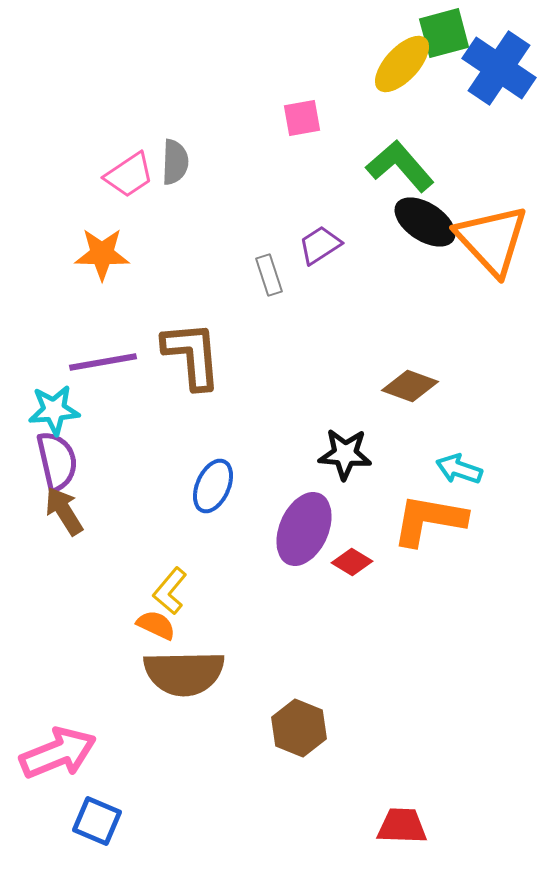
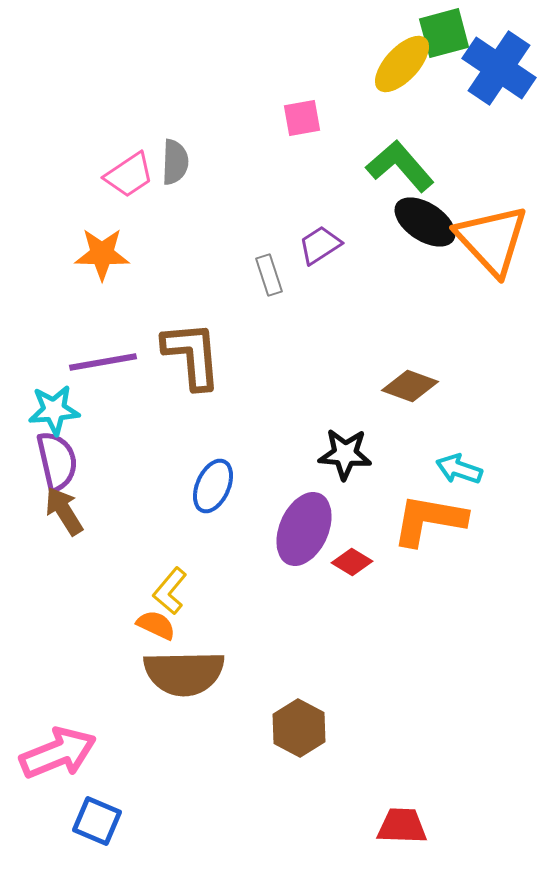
brown hexagon: rotated 6 degrees clockwise
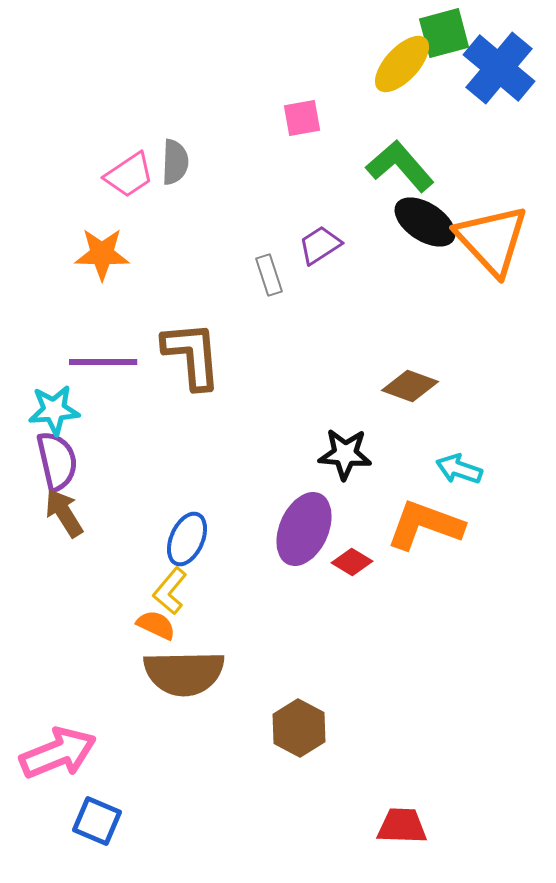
blue cross: rotated 6 degrees clockwise
purple line: rotated 10 degrees clockwise
blue ellipse: moved 26 px left, 53 px down
brown arrow: moved 2 px down
orange L-shape: moved 4 px left, 5 px down; rotated 10 degrees clockwise
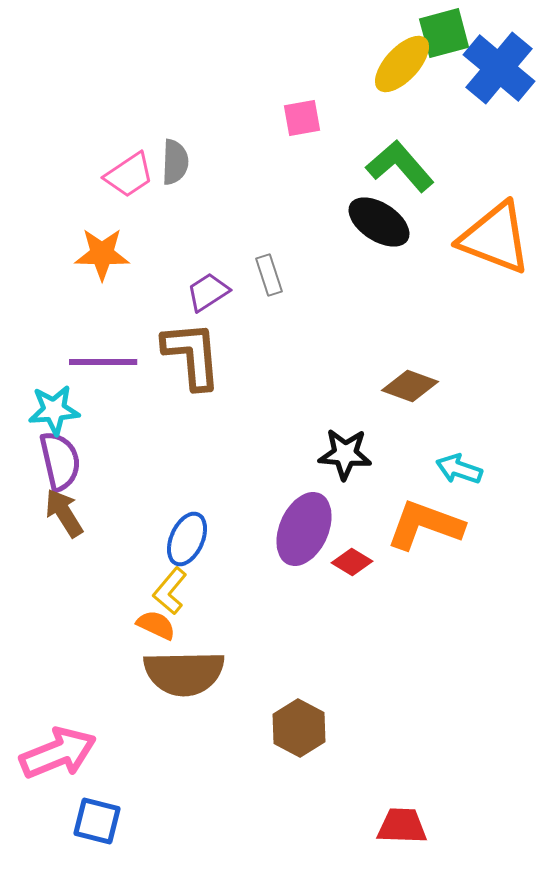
black ellipse: moved 46 px left
orange triangle: moved 3 px right, 2 px up; rotated 26 degrees counterclockwise
purple trapezoid: moved 112 px left, 47 px down
purple semicircle: moved 3 px right
blue square: rotated 9 degrees counterclockwise
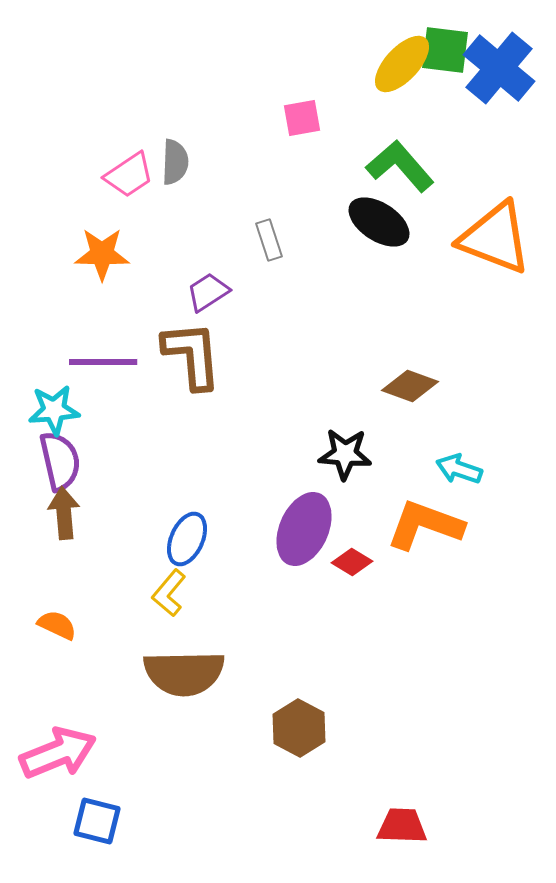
green square: moved 1 px right, 17 px down; rotated 22 degrees clockwise
gray rectangle: moved 35 px up
brown arrow: rotated 27 degrees clockwise
yellow L-shape: moved 1 px left, 2 px down
orange semicircle: moved 99 px left
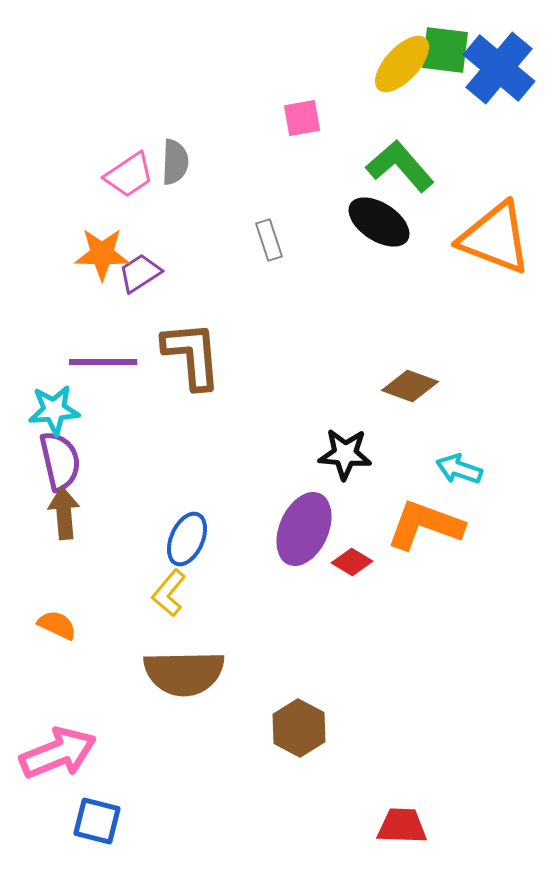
purple trapezoid: moved 68 px left, 19 px up
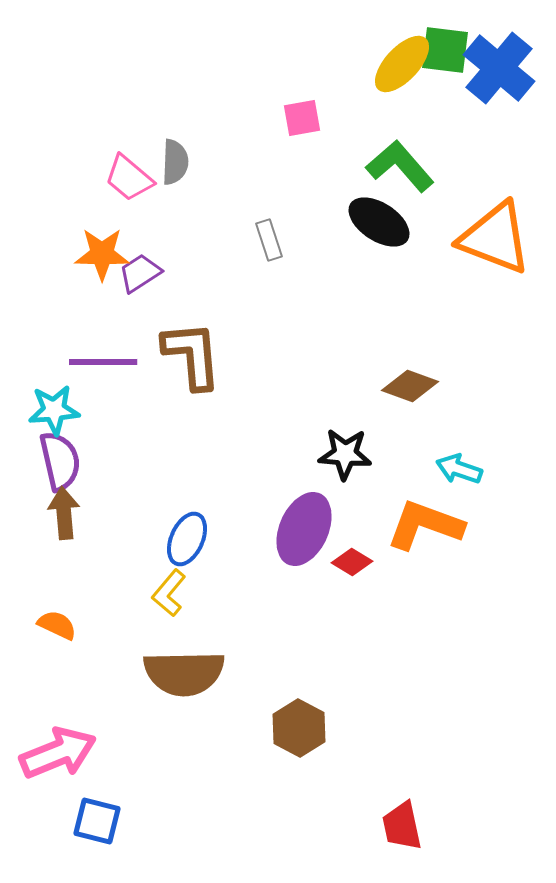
pink trapezoid: moved 3 px down; rotated 74 degrees clockwise
red trapezoid: rotated 104 degrees counterclockwise
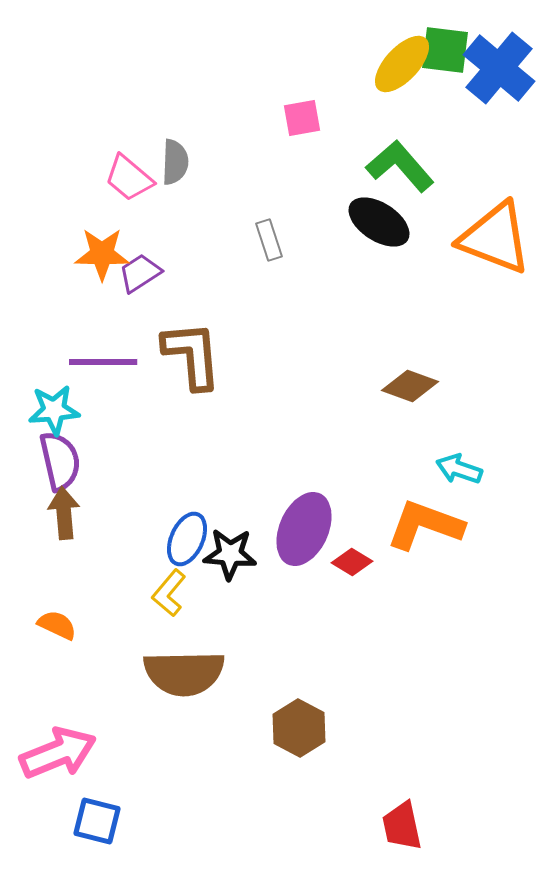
black star: moved 115 px left, 100 px down
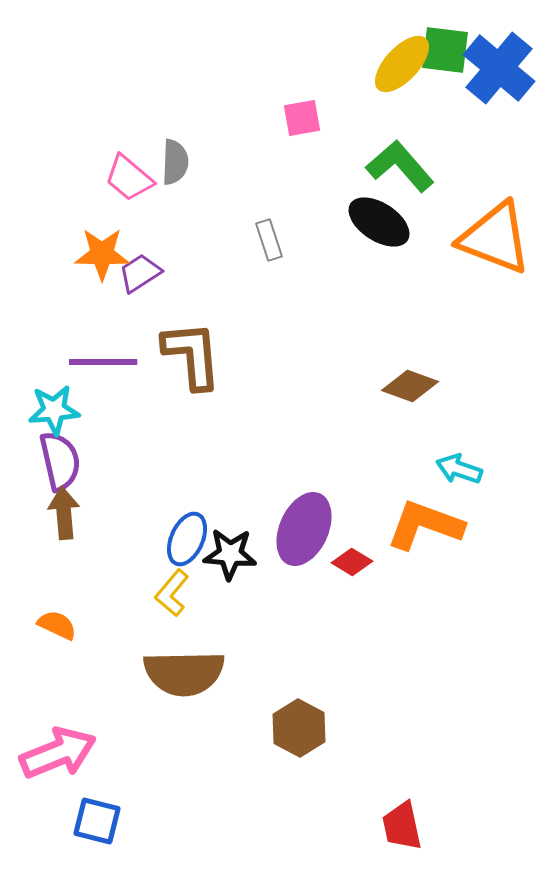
yellow L-shape: moved 3 px right
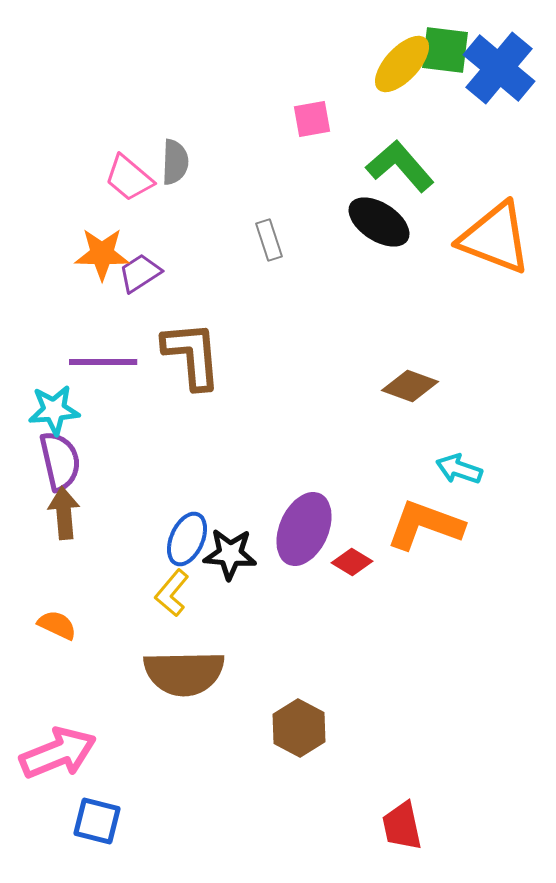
pink square: moved 10 px right, 1 px down
